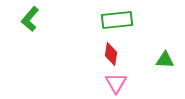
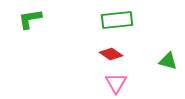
green L-shape: rotated 40 degrees clockwise
red diamond: rotated 65 degrees counterclockwise
green triangle: moved 3 px right, 1 px down; rotated 12 degrees clockwise
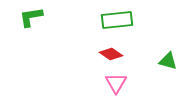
green L-shape: moved 1 px right, 2 px up
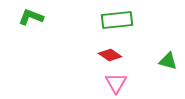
green L-shape: rotated 30 degrees clockwise
red diamond: moved 1 px left, 1 px down
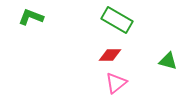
green rectangle: rotated 36 degrees clockwise
red diamond: rotated 35 degrees counterclockwise
pink triangle: rotated 20 degrees clockwise
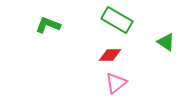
green L-shape: moved 17 px right, 8 px down
green triangle: moved 2 px left, 19 px up; rotated 18 degrees clockwise
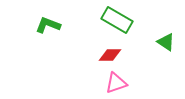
pink triangle: rotated 20 degrees clockwise
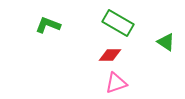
green rectangle: moved 1 px right, 3 px down
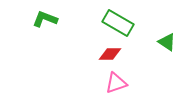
green L-shape: moved 3 px left, 6 px up
green triangle: moved 1 px right
red diamond: moved 1 px up
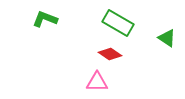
green triangle: moved 4 px up
red diamond: rotated 35 degrees clockwise
pink triangle: moved 19 px left, 1 px up; rotated 20 degrees clockwise
